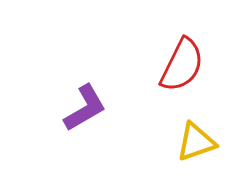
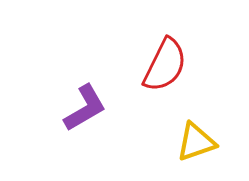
red semicircle: moved 17 px left
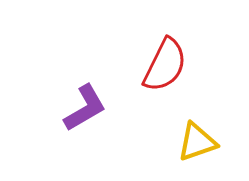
yellow triangle: moved 1 px right
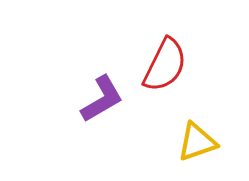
purple L-shape: moved 17 px right, 9 px up
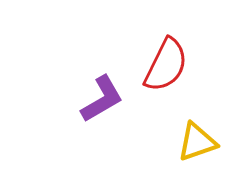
red semicircle: moved 1 px right
